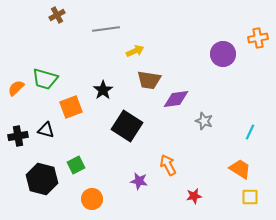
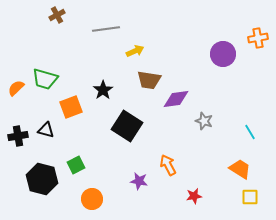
cyan line: rotated 56 degrees counterclockwise
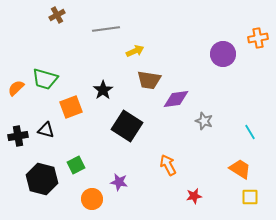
purple star: moved 20 px left, 1 px down
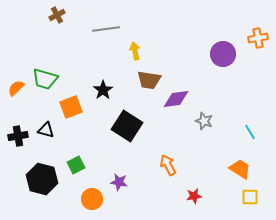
yellow arrow: rotated 78 degrees counterclockwise
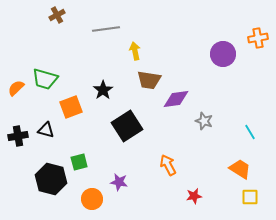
black square: rotated 24 degrees clockwise
green square: moved 3 px right, 3 px up; rotated 12 degrees clockwise
black hexagon: moved 9 px right
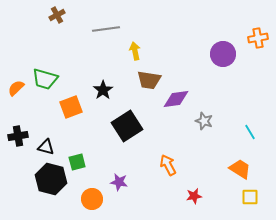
black triangle: moved 17 px down
green square: moved 2 px left
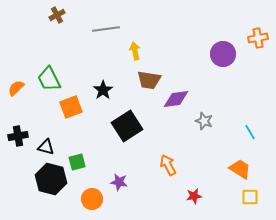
green trapezoid: moved 4 px right; rotated 48 degrees clockwise
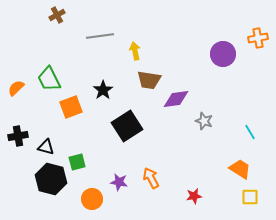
gray line: moved 6 px left, 7 px down
orange arrow: moved 17 px left, 13 px down
